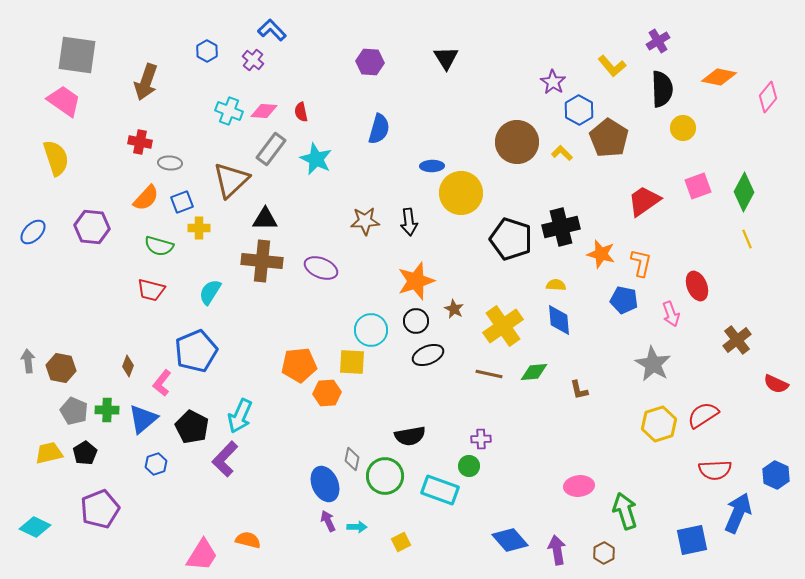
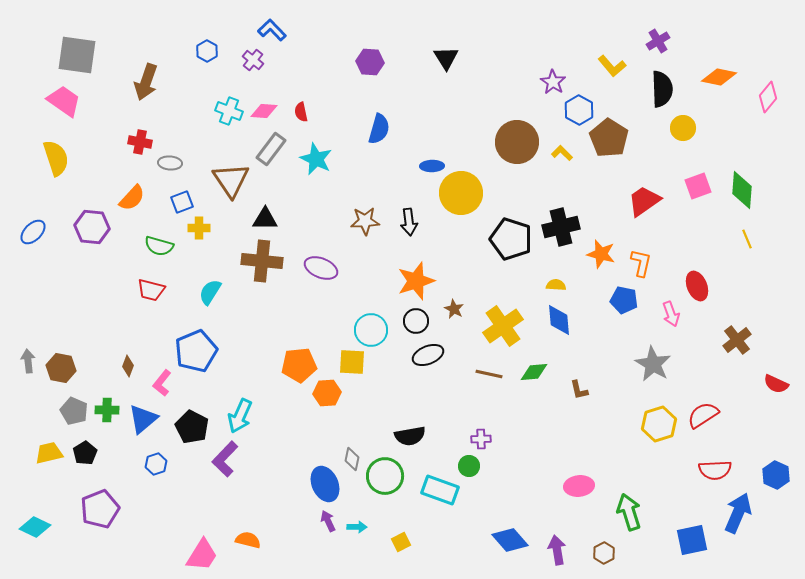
brown triangle at (231, 180): rotated 21 degrees counterclockwise
green diamond at (744, 192): moved 2 px left, 2 px up; rotated 24 degrees counterclockwise
orange semicircle at (146, 198): moved 14 px left
green arrow at (625, 511): moved 4 px right, 1 px down
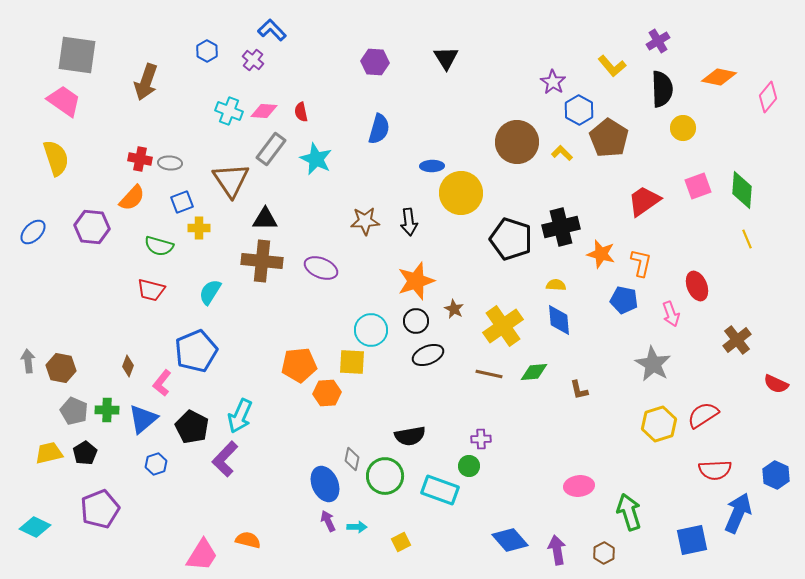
purple hexagon at (370, 62): moved 5 px right
red cross at (140, 142): moved 17 px down
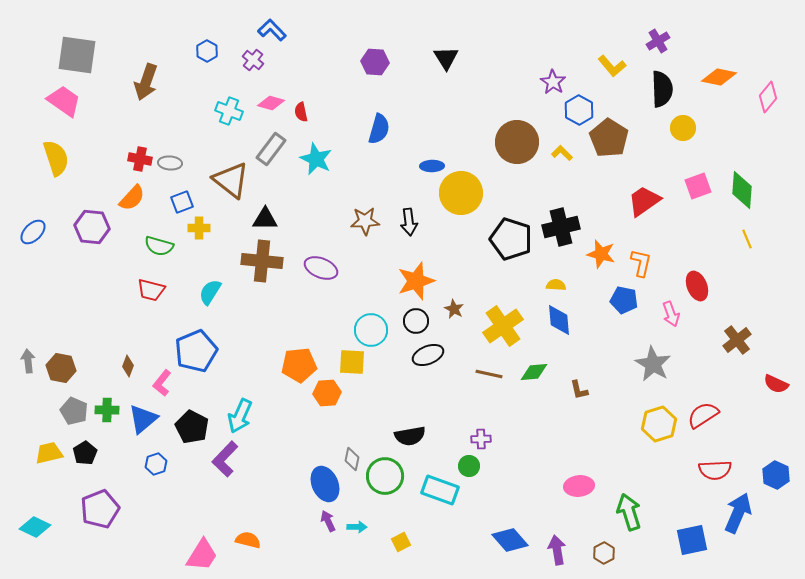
pink diamond at (264, 111): moved 7 px right, 8 px up; rotated 12 degrees clockwise
brown triangle at (231, 180): rotated 18 degrees counterclockwise
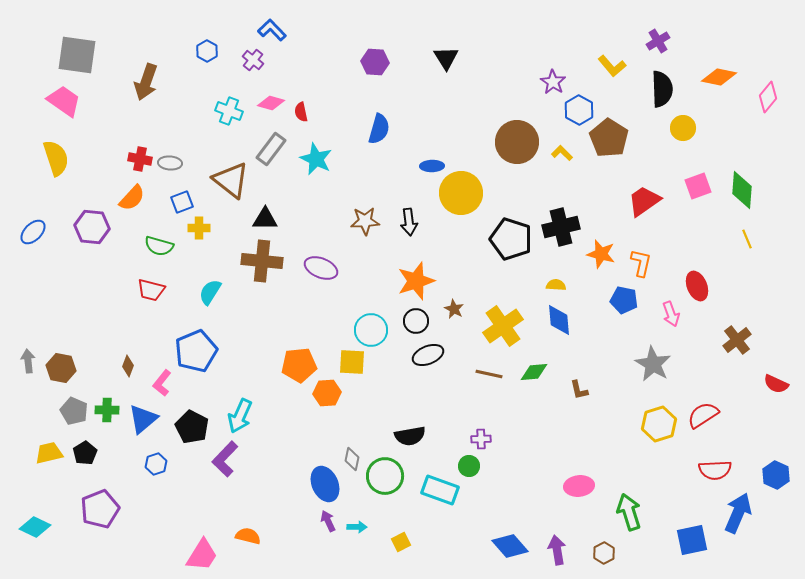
orange semicircle at (248, 540): moved 4 px up
blue diamond at (510, 540): moved 6 px down
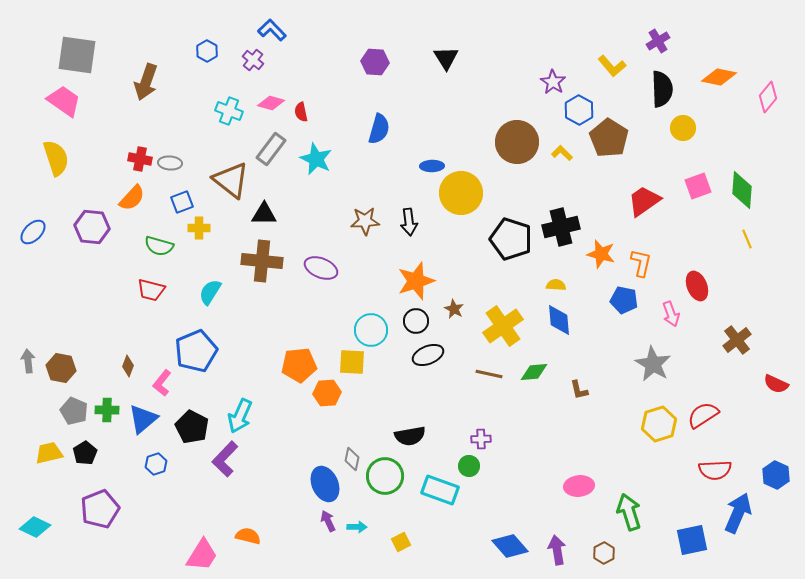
black triangle at (265, 219): moved 1 px left, 5 px up
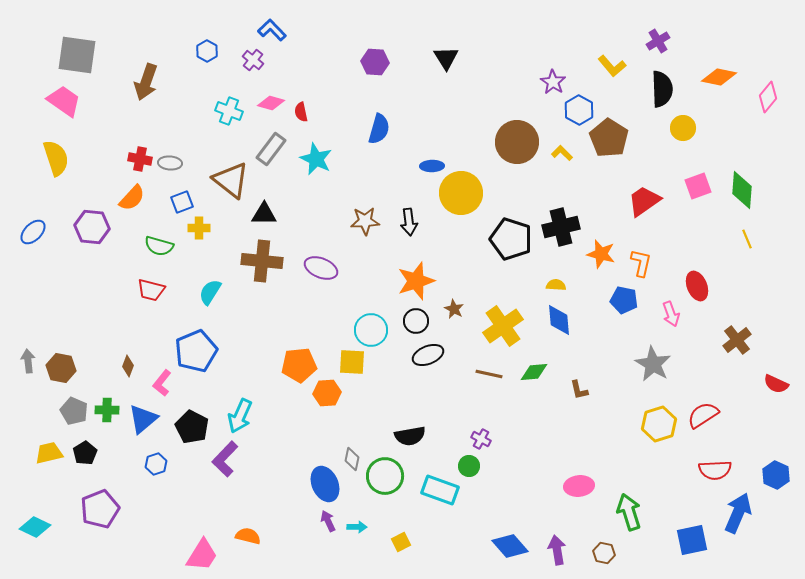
purple cross at (481, 439): rotated 30 degrees clockwise
brown hexagon at (604, 553): rotated 20 degrees counterclockwise
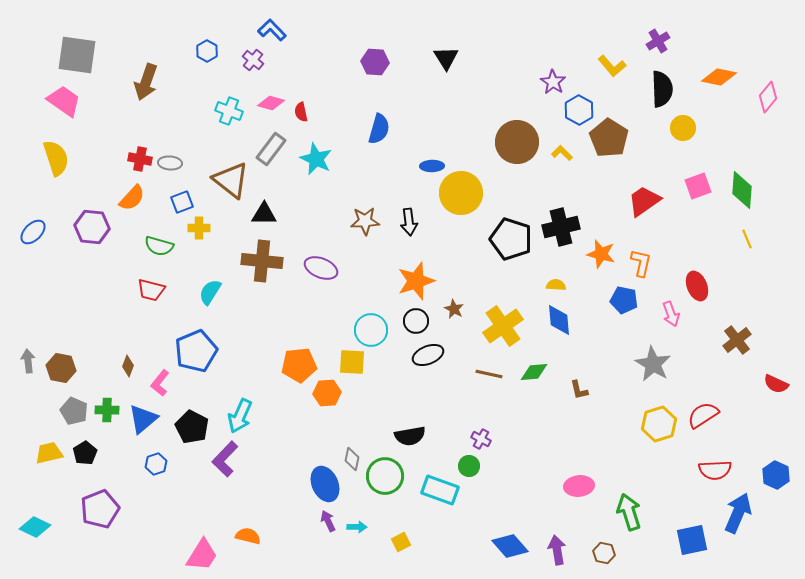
pink L-shape at (162, 383): moved 2 px left
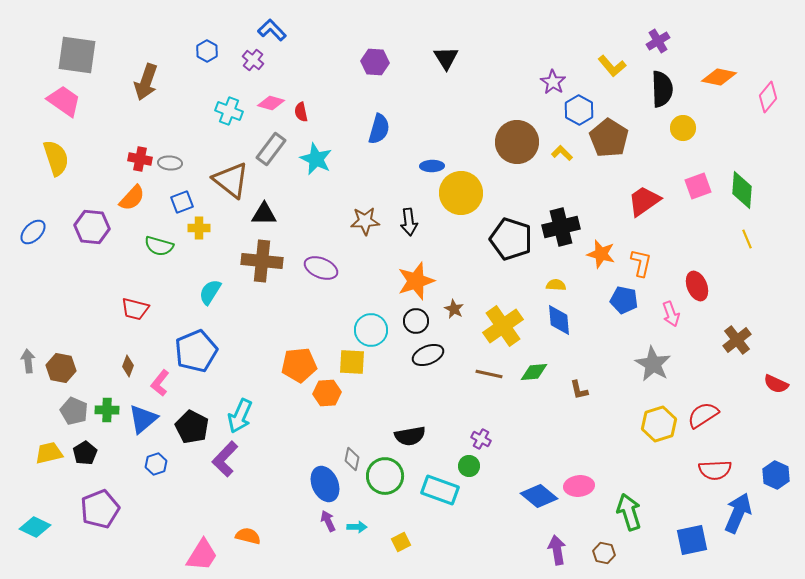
red trapezoid at (151, 290): moved 16 px left, 19 px down
blue diamond at (510, 546): moved 29 px right, 50 px up; rotated 9 degrees counterclockwise
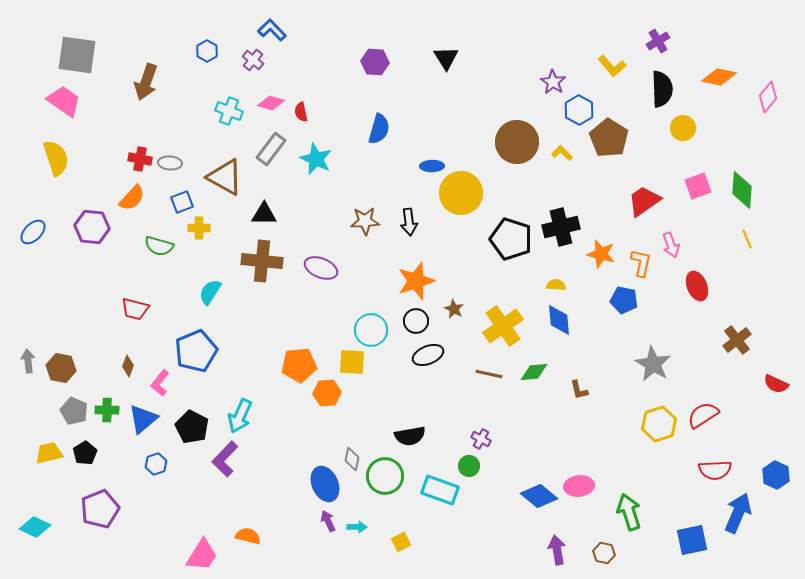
brown triangle at (231, 180): moved 6 px left, 3 px up; rotated 9 degrees counterclockwise
pink arrow at (671, 314): moved 69 px up
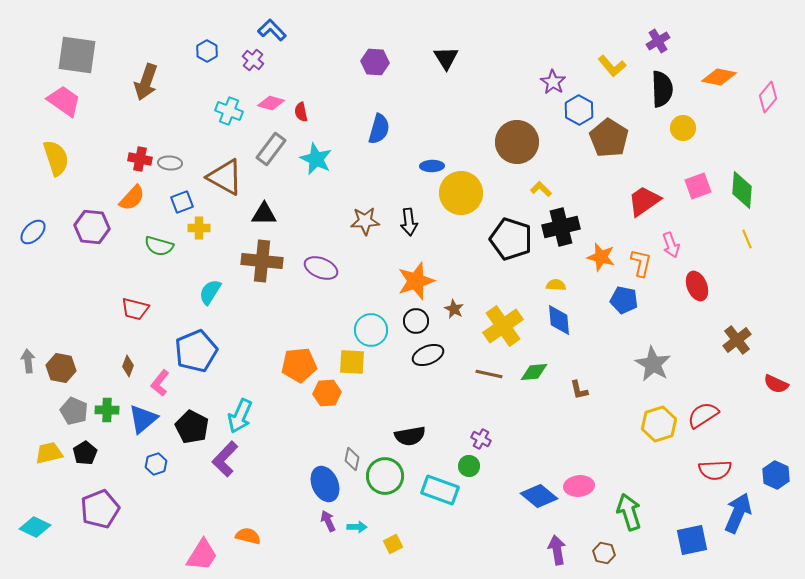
yellow L-shape at (562, 153): moved 21 px left, 36 px down
orange star at (601, 254): moved 3 px down
yellow square at (401, 542): moved 8 px left, 2 px down
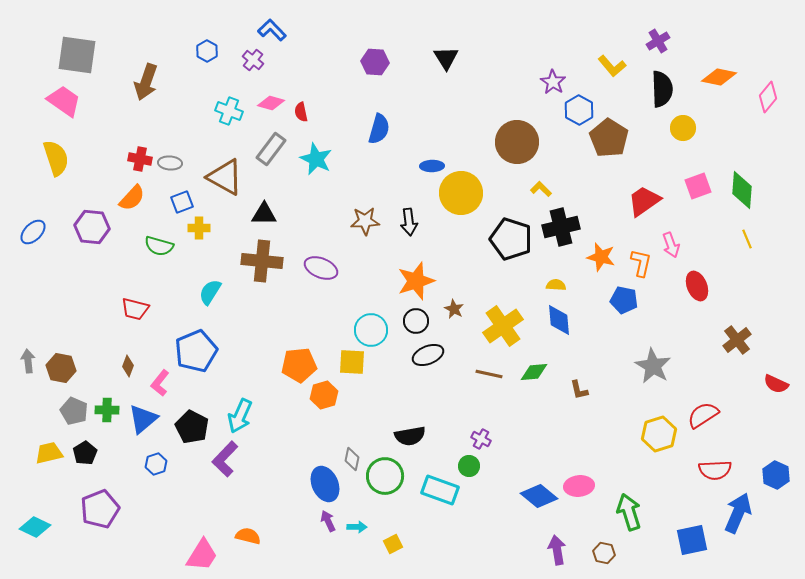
gray star at (653, 364): moved 2 px down
orange hexagon at (327, 393): moved 3 px left, 2 px down; rotated 12 degrees counterclockwise
yellow hexagon at (659, 424): moved 10 px down
